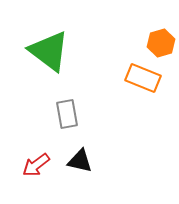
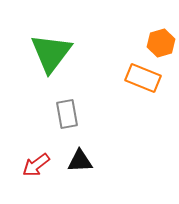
green triangle: moved 2 px right, 2 px down; rotated 30 degrees clockwise
black triangle: rotated 16 degrees counterclockwise
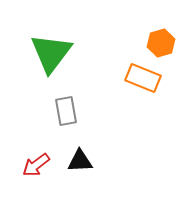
gray rectangle: moved 1 px left, 3 px up
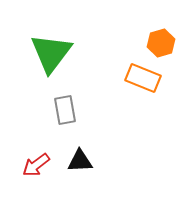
gray rectangle: moved 1 px left, 1 px up
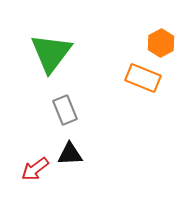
orange hexagon: rotated 12 degrees counterclockwise
gray rectangle: rotated 12 degrees counterclockwise
black triangle: moved 10 px left, 7 px up
red arrow: moved 1 px left, 4 px down
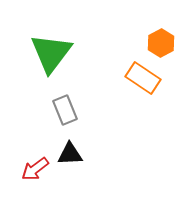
orange rectangle: rotated 12 degrees clockwise
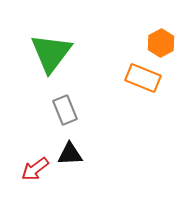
orange rectangle: rotated 12 degrees counterclockwise
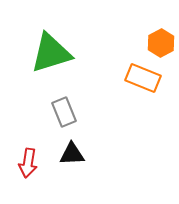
green triangle: rotated 36 degrees clockwise
gray rectangle: moved 1 px left, 2 px down
black triangle: moved 2 px right
red arrow: moved 7 px left, 6 px up; rotated 44 degrees counterclockwise
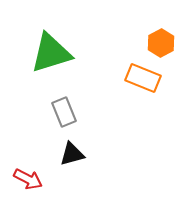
black triangle: rotated 12 degrees counterclockwise
red arrow: moved 16 px down; rotated 72 degrees counterclockwise
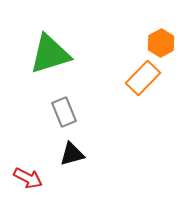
green triangle: moved 1 px left, 1 px down
orange rectangle: rotated 68 degrees counterclockwise
red arrow: moved 1 px up
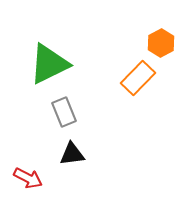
green triangle: moved 1 px left, 10 px down; rotated 9 degrees counterclockwise
orange rectangle: moved 5 px left
black triangle: rotated 8 degrees clockwise
